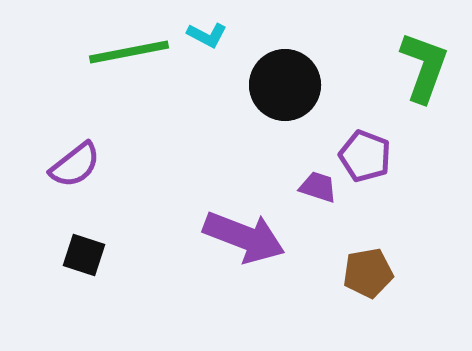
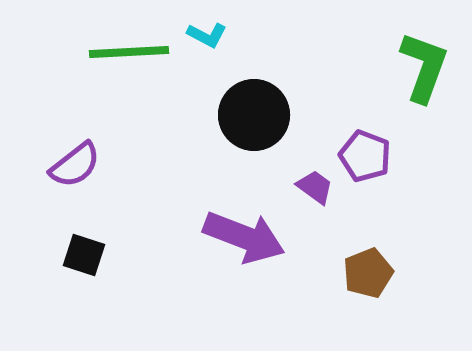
green line: rotated 8 degrees clockwise
black circle: moved 31 px left, 30 px down
purple trapezoid: moved 3 px left; rotated 18 degrees clockwise
brown pentagon: rotated 12 degrees counterclockwise
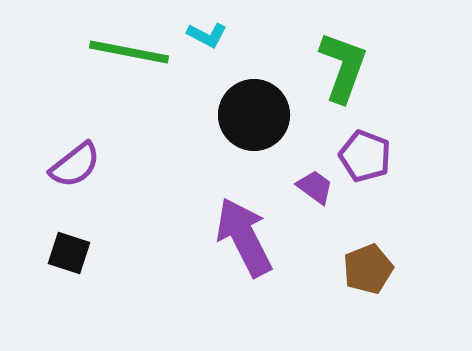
green line: rotated 14 degrees clockwise
green L-shape: moved 81 px left
purple arrow: rotated 138 degrees counterclockwise
black square: moved 15 px left, 2 px up
brown pentagon: moved 4 px up
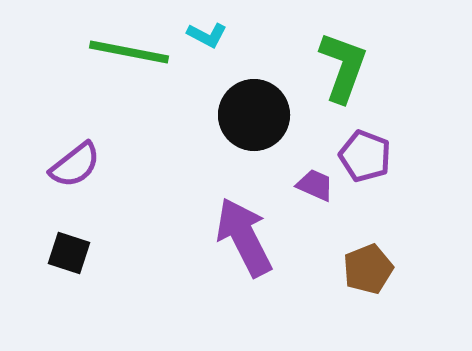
purple trapezoid: moved 2 px up; rotated 12 degrees counterclockwise
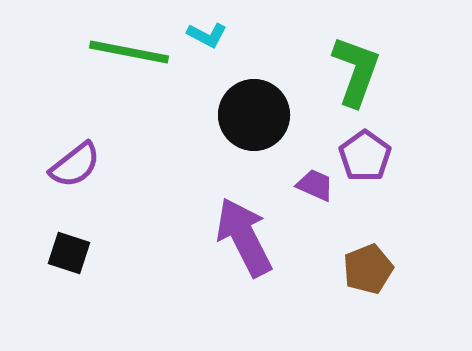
green L-shape: moved 13 px right, 4 px down
purple pentagon: rotated 15 degrees clockwise
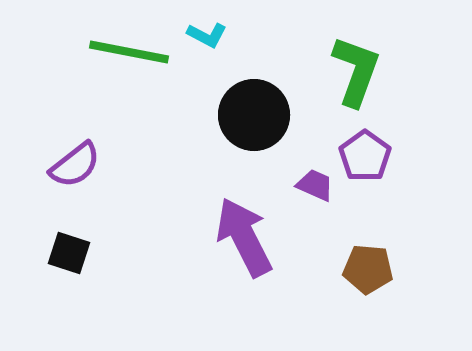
brown pentagon: rotated 27 degrees clockwise
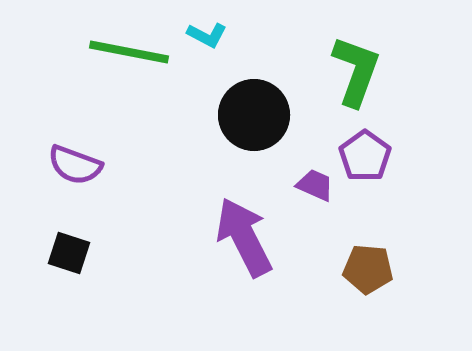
purple semicircle: rotated 58 degrees clockwise
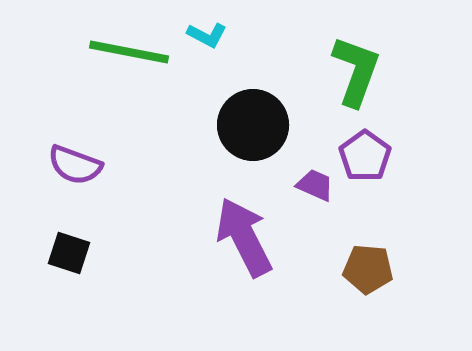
black circle: moved 1 px left, 10 px down
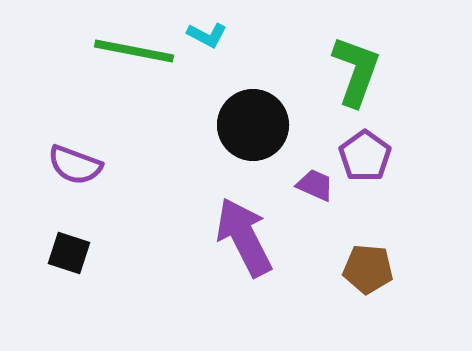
green line: moved 5 px right, 1 px up
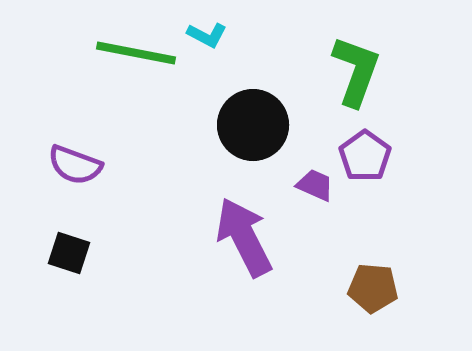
green line: moved 2 px right, 2 px down
brown pentagon: moved 5 px right, 19 px down
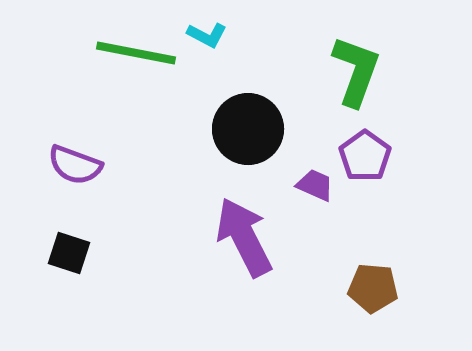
black circle: moved 5 px left, 4 px down
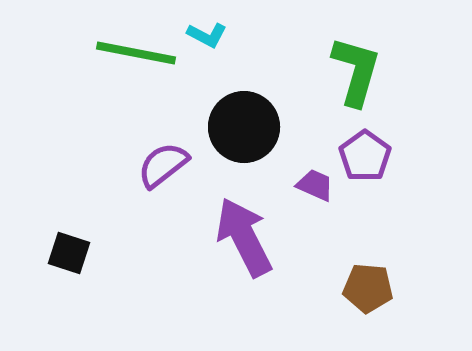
green L-shape: rotated 4 degrees counterclockwise
black circle: moved 4 px left, 2 px up
purple semicircle: moved 88 px right; rotated 122 degrees clockwise
brown pentagon: moved 5 px left
